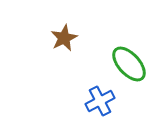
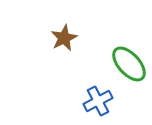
blue cross: moved 2 px left
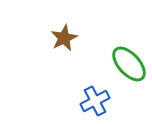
blue cross: moved 3 px left
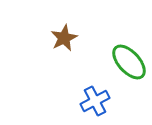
green ellipse: moved 2 px up
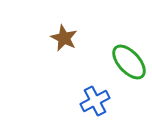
brown star: rotated 20 degrees counterclockwise
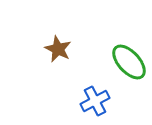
brown star: moved 6 px left, 11 px down
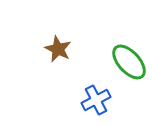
blue cross: moved 1 px right, 1 px up
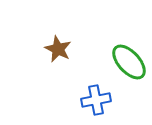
blue cross: rotated 16 degrees clockwise
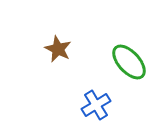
blue cross: moved 5 px down; rotated 20 degrees counterclockwise
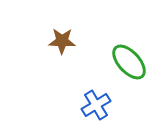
brown star: moved 4 px right, 8 px up; rotated 24 degrees counterclockwise
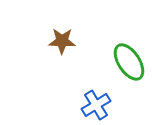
green ellipse: rotated 9 degrees clockwise
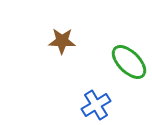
green ellipse: rotated 12 degrees counterclockwise
